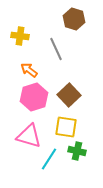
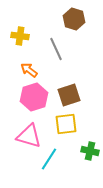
brown square: rotated 25 degrees clockwise
yellow square: moved 3 px up; rotated 15 degrees counterclockwise
green cross: moved 13 px right
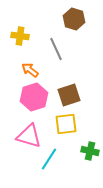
orange arrow: moved 1 px right
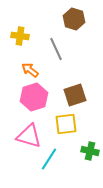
brown square: moved 6 px right
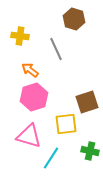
brown square: moved 12 px right, 7 px down
cyan line: moved 2 px right, 1 px up
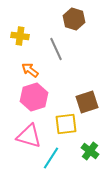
green cross: rotated 24 degrees clockwise
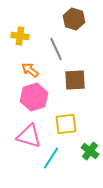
brown square: moved 12 px left, 22 px up; rotated 15 degrees clockwise
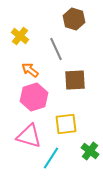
yellow cross: rotated 30 degrees clockwise
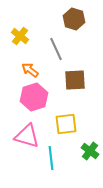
pink triangle: moved 2 px left
cyan line: rotated 40 degrees counterclockwise
